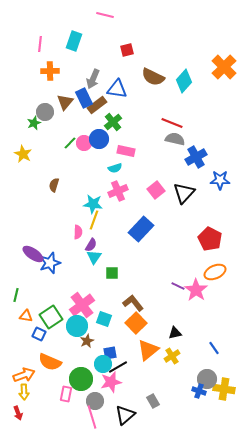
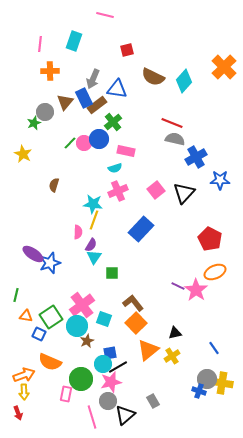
yellow cross at (224, 389): moved 2 px left, 6 px up
gray circle at (95, 401): moved 13 px right
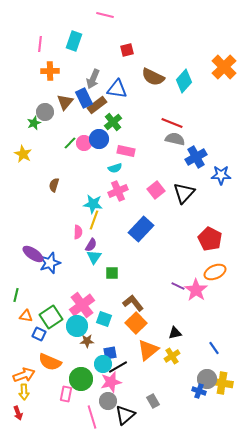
blue star at (220, 180): moved 1 px right, 5 px up
brown star at (87, 341): rotated 24 degrees clockwise
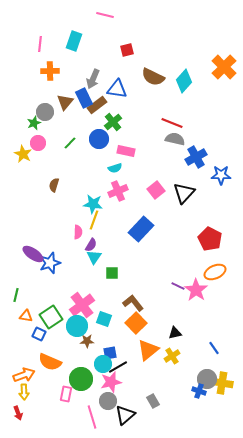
pink circle at (84, 143): moved 46 px left
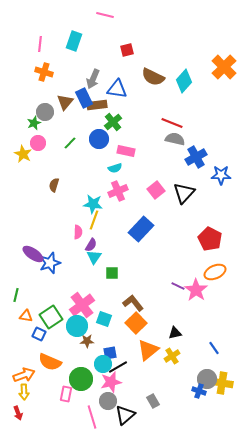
orange cross at (50, 71): moved 6 px left, 1 px down; rotated 18 degrees clockwise
brown rectangle at (97, 105): rotated 30 degrees clockwise
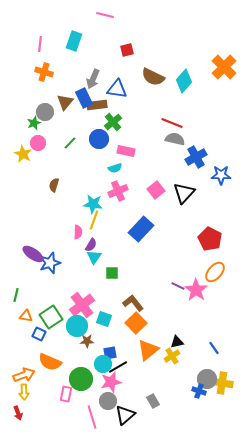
orange ellipse at (215, 272): rotated 25 degrees counterclockwise
black triangle at (175, 333): moved 2 px right, 9 px down
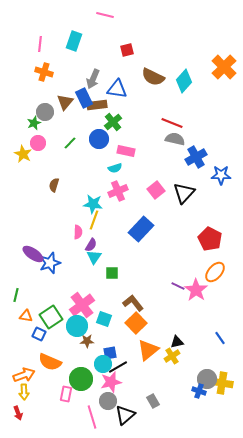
blue line at (214, 348): moved 6 px right, 10 px up
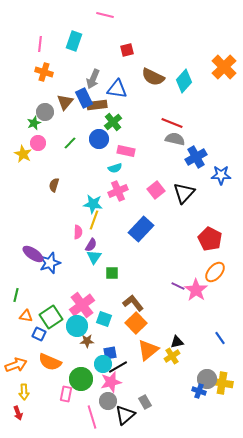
orange arrow at (24, 375): moved 8 px left, 10 px up
gray rectangle at (153, 401): moved 8 px left, 1 px down
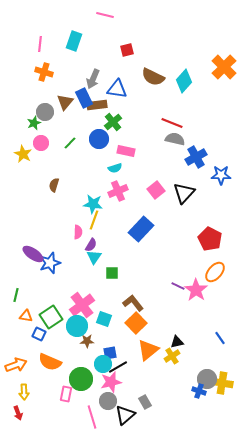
pink circle at (38, 143): moved 3 px right
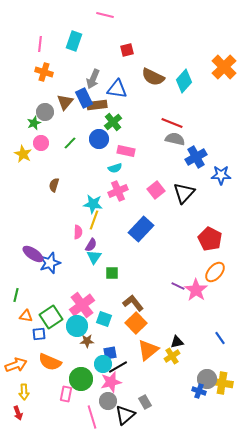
blue square at (39, 334): rotated 32 degrees counterclockwise
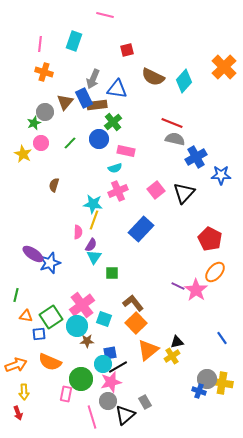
blue line at (220, 338): moved 2 px right
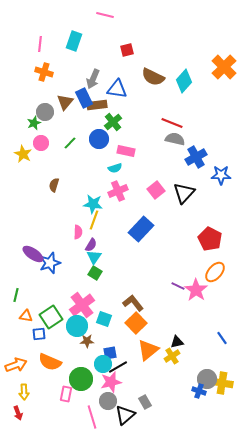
green square at (112, 273): moved 17 px left; rotated 32 degrees clockwise
